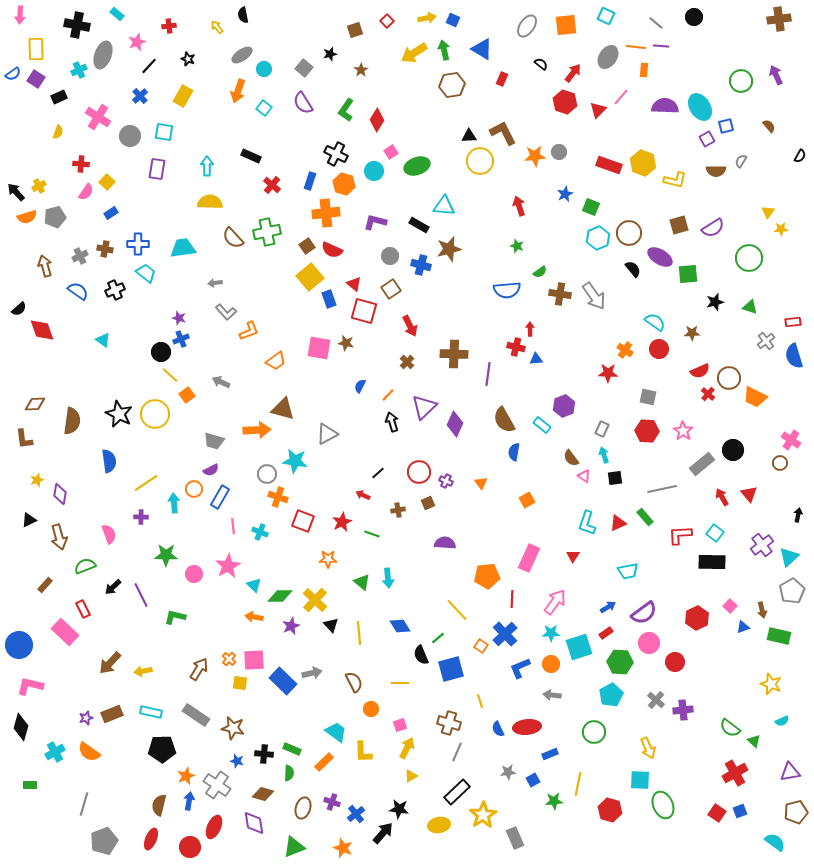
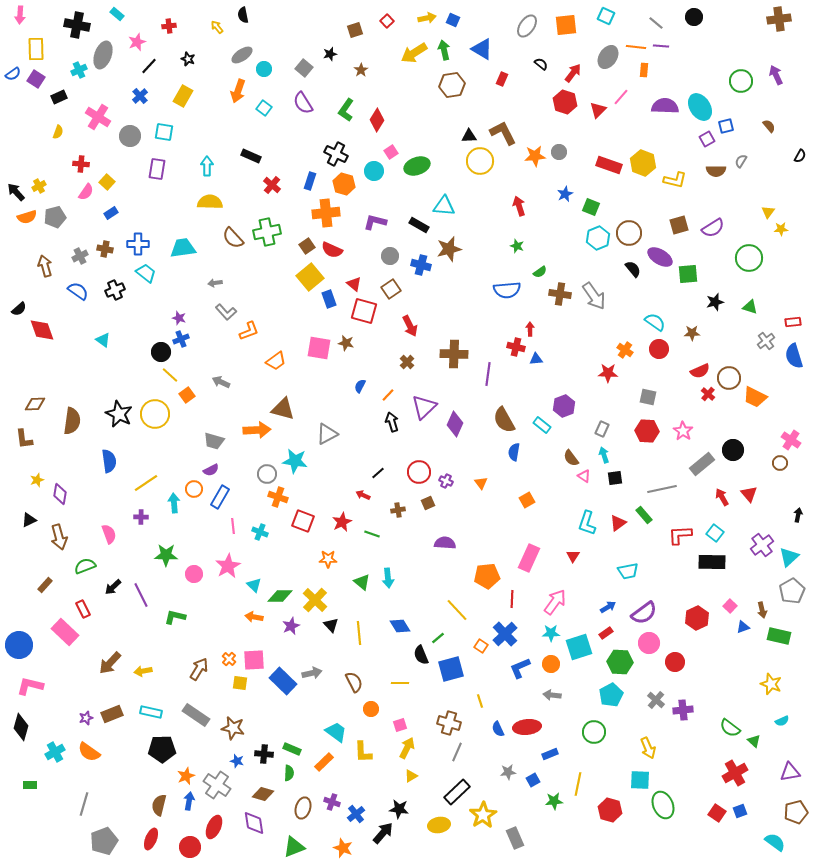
green rectangle at (645, 517): moved 1 px left, 2 px up
red triangle at (618, 523): rotated 12 degrees counterclockwise
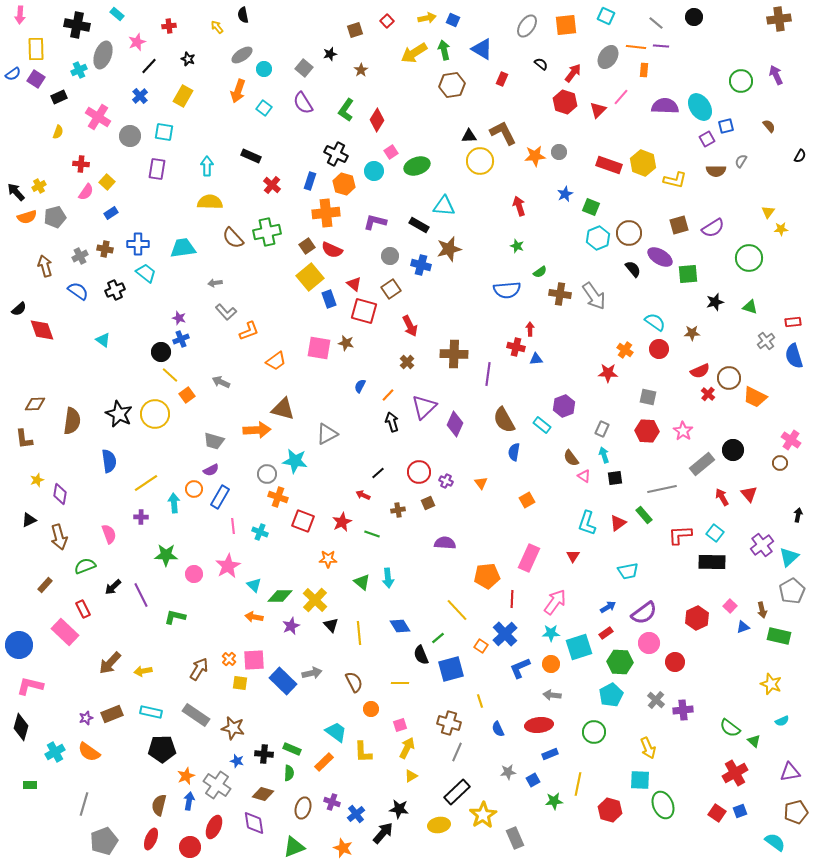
red ellipse at (527, 727): moved 12 px right, 2 px up
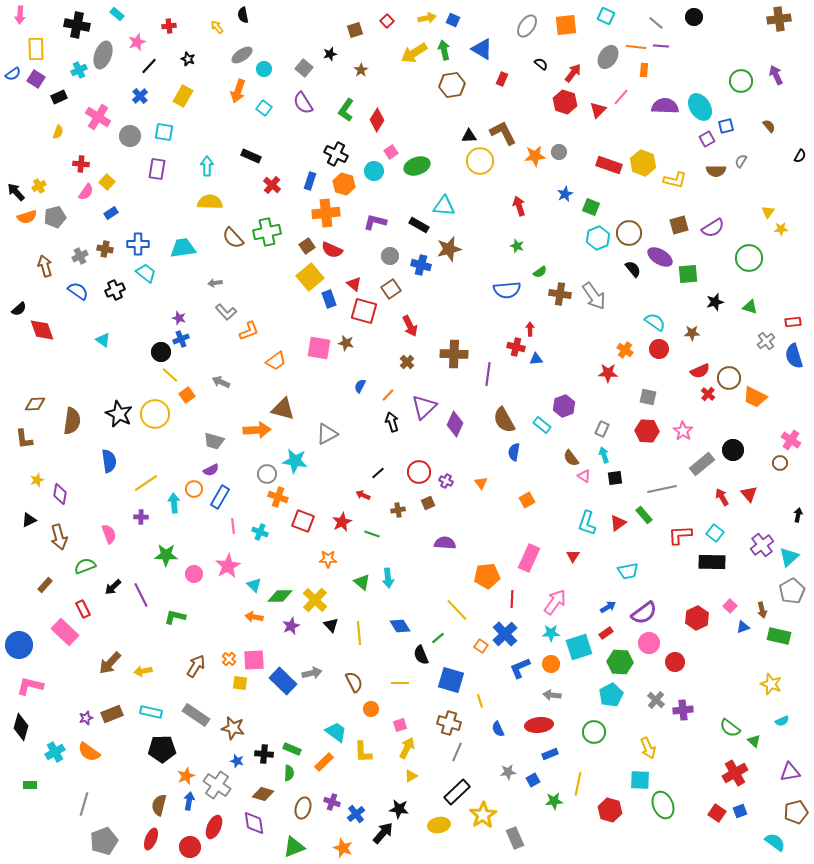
brown arrow at (199, 669): moved 3 px left, 3 px up
blue square at (451, 669): moved 11 px down; rotated 32 degrees clockwise
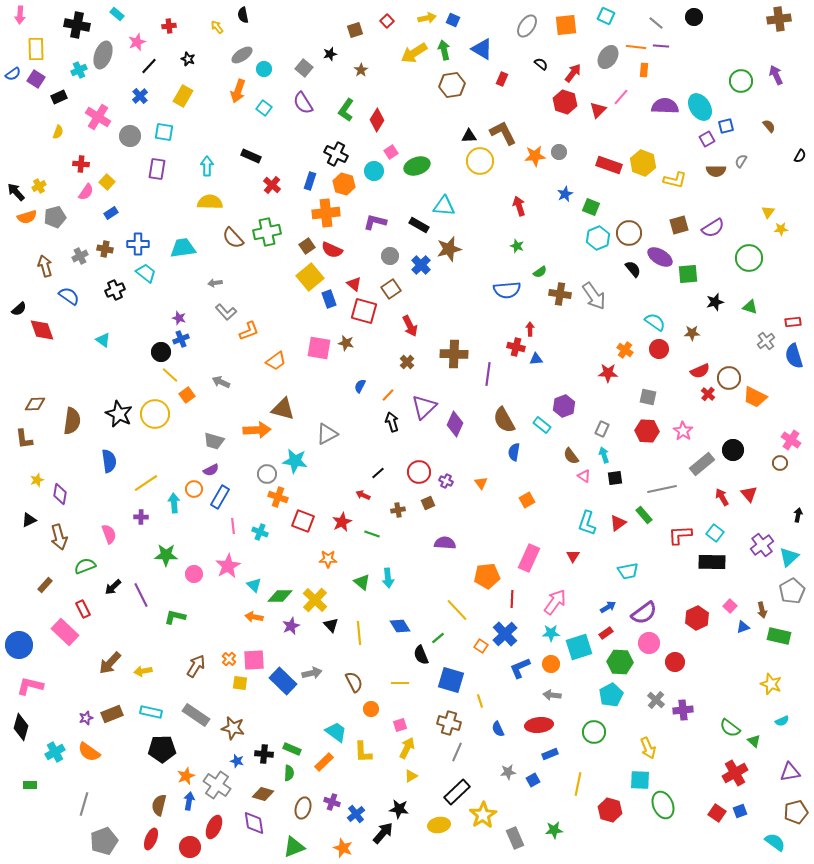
blue cross at (421, 265): rotated 30 degrees clockwise
blue semicircle at (78, 291): moved 9 px left, 5 px down
brown semicircle at (571, 458): moved 2 px up
green star at (554, 801): moved 29 px down
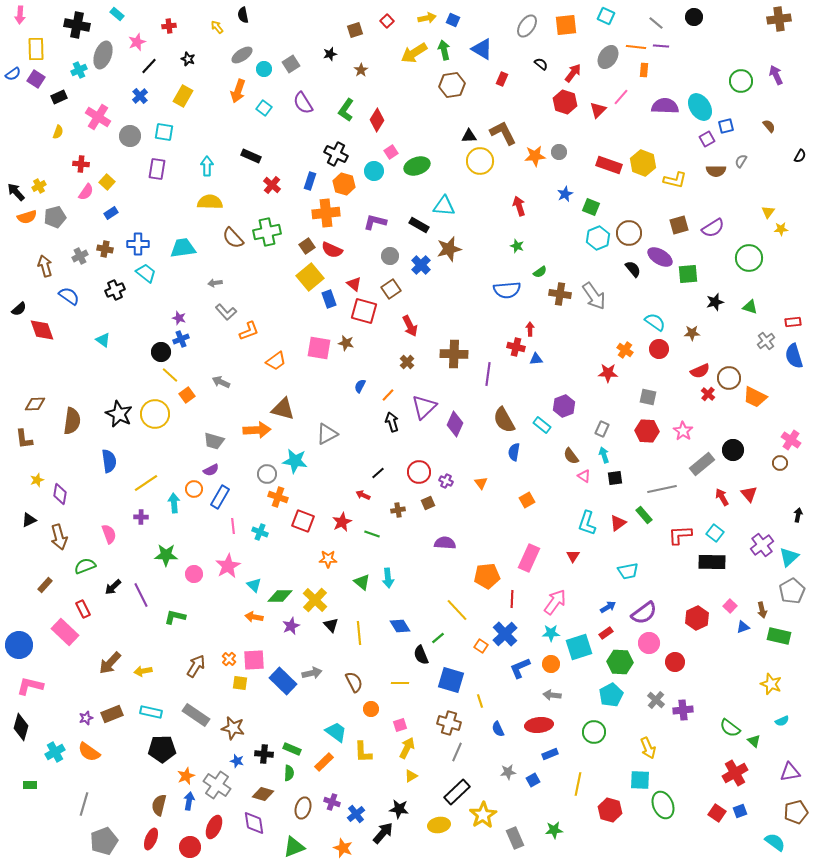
gray square at (304, 68): moved 13 px left, 4 px up; rotated 18 degrees clockwise
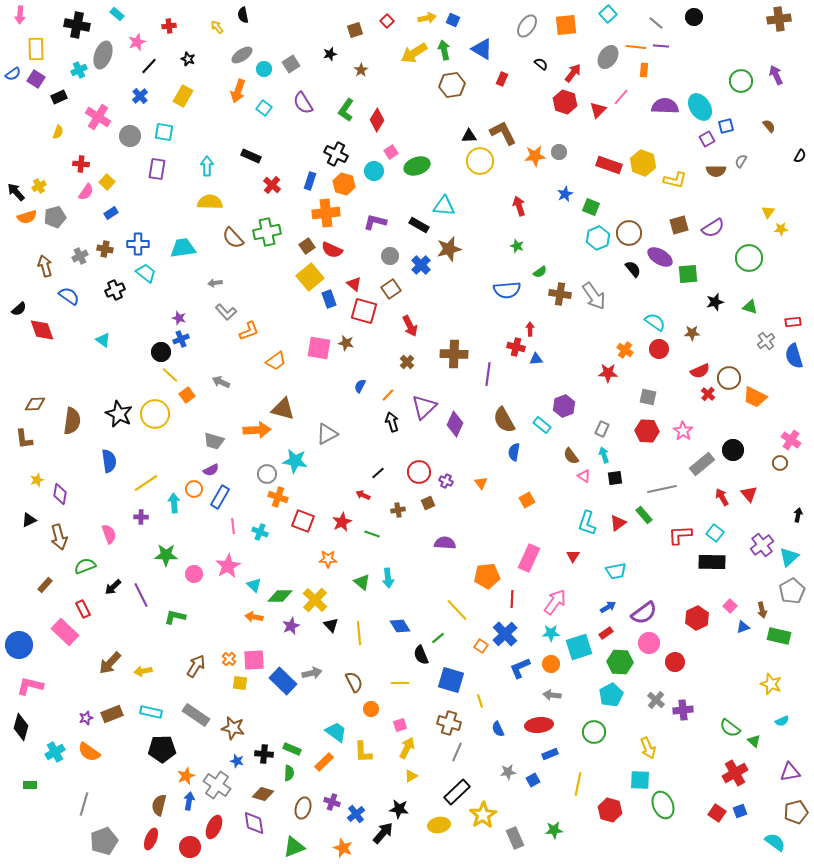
cyan square at (606, 16): moved 2 px right, 2 px up; rotated 24 degrees clockwise
cyan trapezoid at (628, 571): moved 12 px left
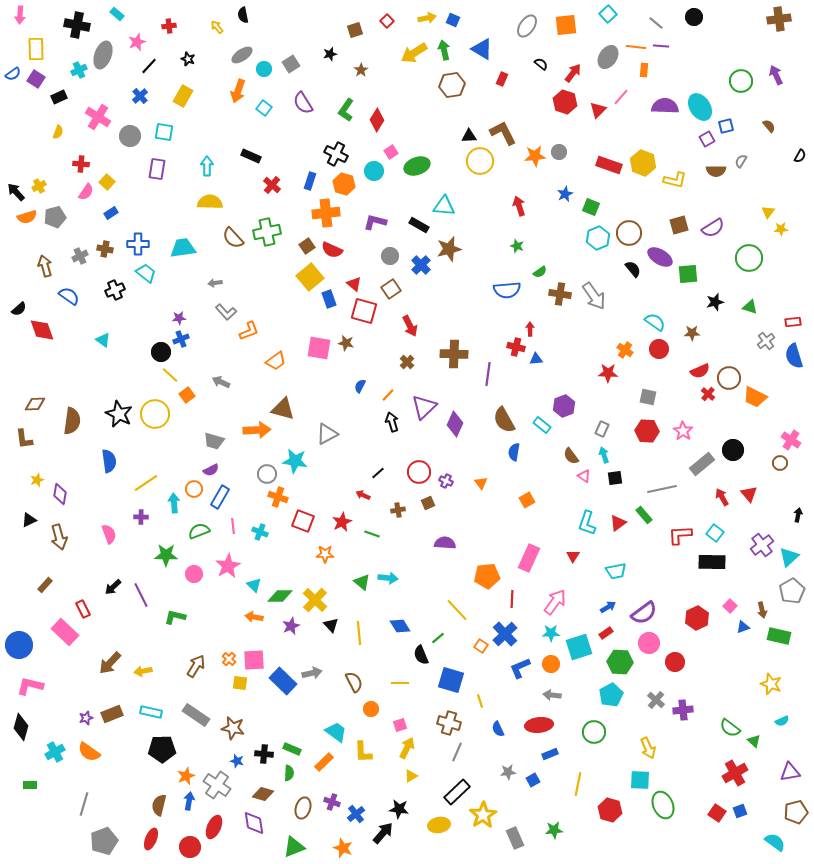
purple star at (179, 318): rotated 24 degrees counterclockwise
orange star at (328, 559): moved 3 px left, 5 px up
green semicircle at (85, 566): moved 114 px right, 35 px up
cyan arrow at (388, 578): rotated 78 degrees counterclockwise
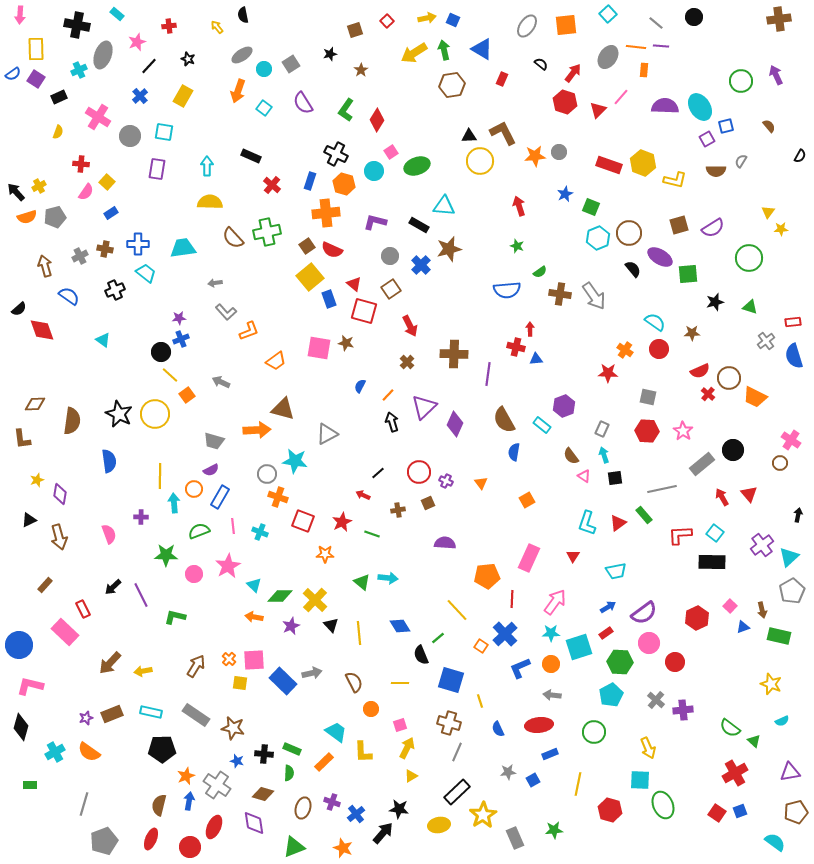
brown L-shape at (24, 439): moved 2 px left
yellow line at (146, 483): moved 14 px right, 7 px up; rotated 55 degrees counterclockwise
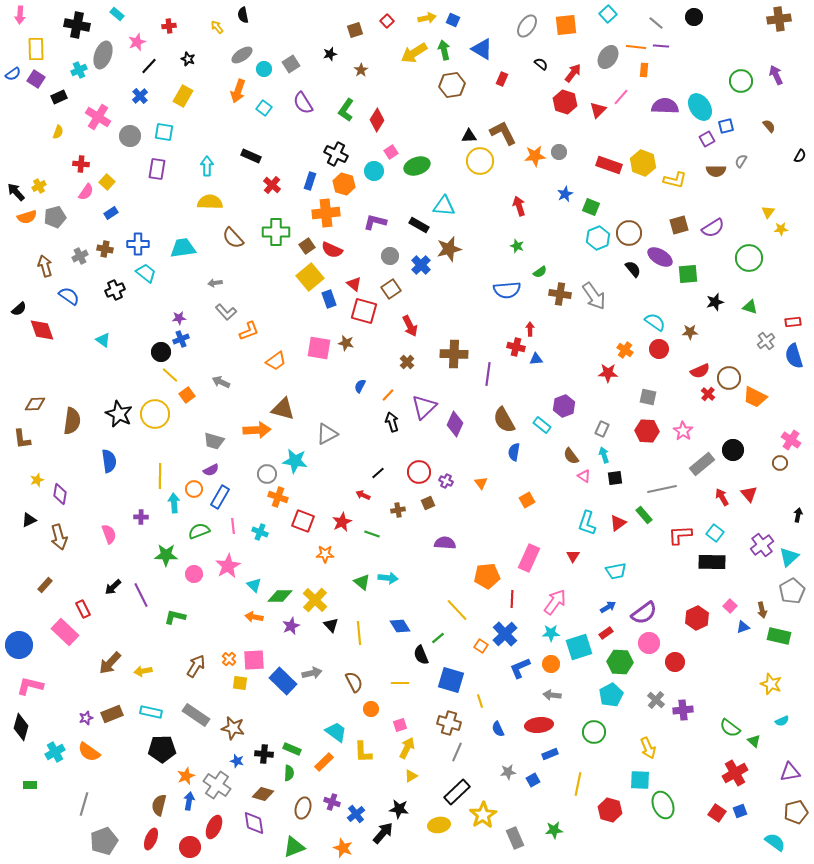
green cross at (267, 232): moved 9 px right; rotated 12 degrees clockwise
brown star at (692, 333): moved 2 px left, 1 px up
